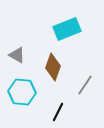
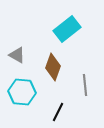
cyan rectangle: rotated 16 degrees counterclockwise
gray line: rotated 40 degrees counterclockwise
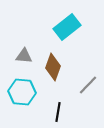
cyan rectangle: moved 2 px up
gray triangle: moved 7 px right, 1 px down; rotated 24 degrees counterclockwise
gray line: moved 3 px right; rotated 50 degrees clockwise
black line: rotated 18 degrees counterclockwise
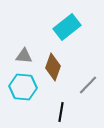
cyan hexagon: moved 1 px right, 5 px up
black line: moved 3 px right
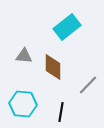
brown diamond: rotated 20 degrees counterclockwise
cyan hexagon: moved 17 px down
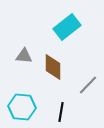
cyan hexagon: moved 1 px left, 3 px down
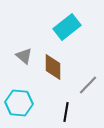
gray triangle: rotated 36 degrees clockwise
cyan hexagon: moved 3 px left, 4 px up
black line: moved 5 px right
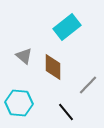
black line: rotated 48 degrees counterclockwise
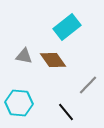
gray triangle: rotated 30 degrees counterclockwise
brown diamond: moved 7 px up; rotated 36 degrees counterclockwise
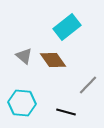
gray triangle: rotated 30 degrees clockwise
cyan hexagon: moved 3 px right
black line: rotated 36 degrees counterclockwise
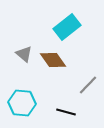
gray triangle: moved 2 px up
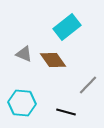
gray triangle: rotated 18 degrees counterclockwise
